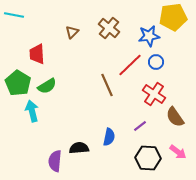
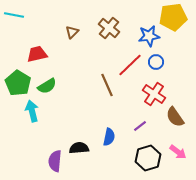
red trapezoid: rotated 80 degrees clockwise
black hexagon: rotated 20 degrees counterclockwise
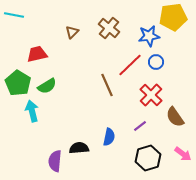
red cross: moved 3 px left, 1 px down; rotated 10 degrees clockwise
pink arrow: moved 5 px right, 2 px down
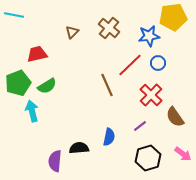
blue circle: moved 2 px right, 1 px down
green pentagon: rotated 20 degrees clockwise
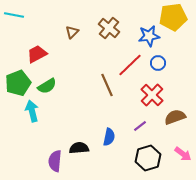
red trapezoid: rotated 15 degrees counterclockwise
red cross: moved 1 px right
brown semicircle: rotated 105 degrees clockwise
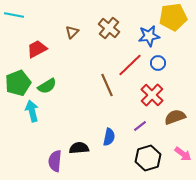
red trapezoid: moved 5 px up
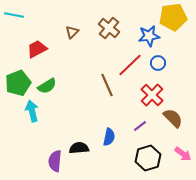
brown semicircle: moved 2 px left, 1 px down; rotated 65 degrees clockwise
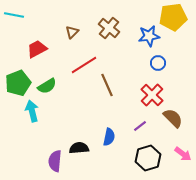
red line: moved 46 px left; rotated 12 degrees clockwise
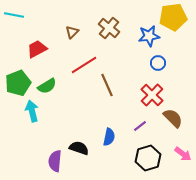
black semicircle: rotated 24 degrees clockwise
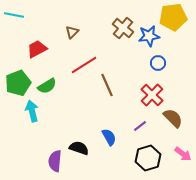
brown cross: moved 14 px right
blue semicircle: rotated 42 degrees counterclockwise
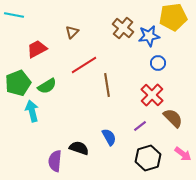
brown line: rotated 15 degrees clockwise
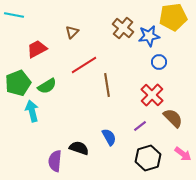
blue circle: moved 1 px right, 1 px up
